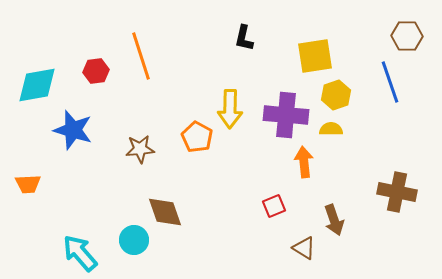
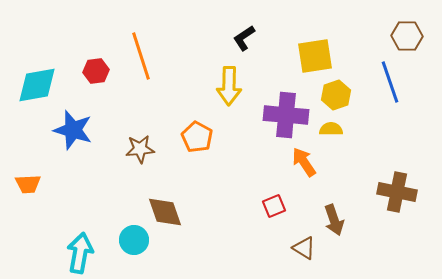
black L-shape: rotated 44 degrees clockwise
yellow arrow: moved 1 px left, 23 px up
orange arrow: rotated 28 degrees counterclockwise
cyan arrow: rotated 51 degrees clockwise
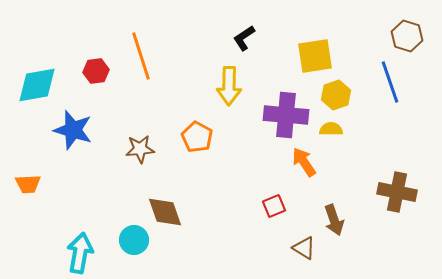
brown hexagon: rotated 16 degrees clockwise
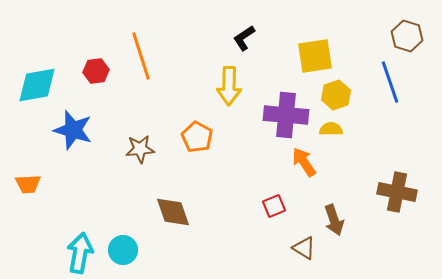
brown diamond: moved 8 px right
cyan circle: moved 11 px left, 10 px down
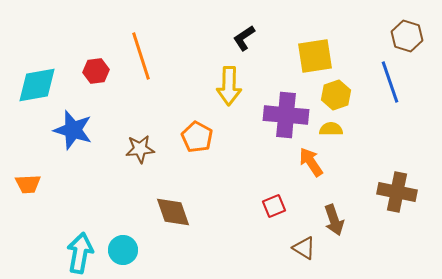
orange arrow: moved 7 px right
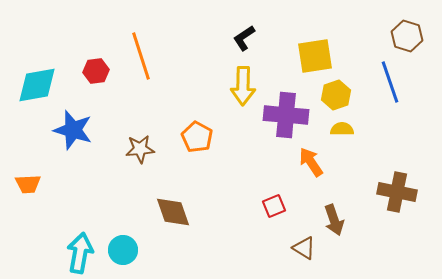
yellow arrow: moved 14 px right
yellow semicircle: moved 11 px right
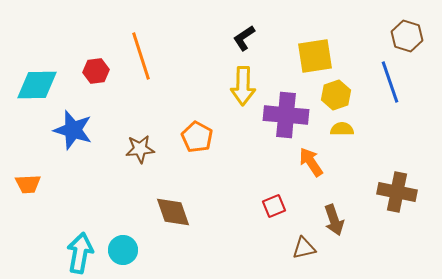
cyan diamond: rotated 9 degrees clockwise
brown triangle: rotated 45 degrees counterclockwise
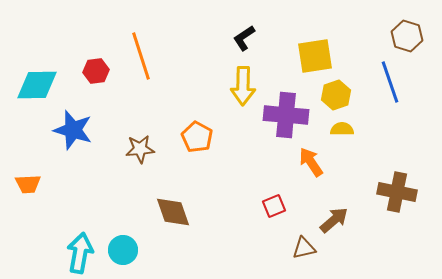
brown arrow: rotated 112 degrees counterclockwise
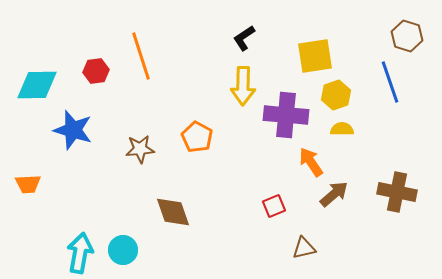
brown arrow: moved 26 px up
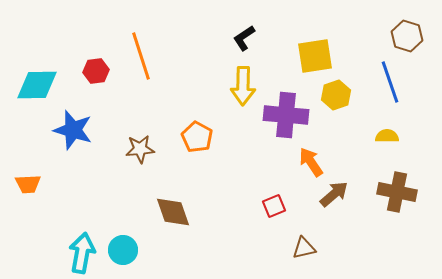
yellow semicircle: moved 45 px right, 7 px down
cyan arrow: moved 2 px right
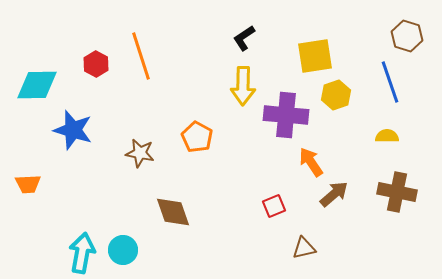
red hexagon: moved 7 px up; rotated 25 degrees counterclockwise
brown star: moved 4 px down; rotated 16 degrees clockwise
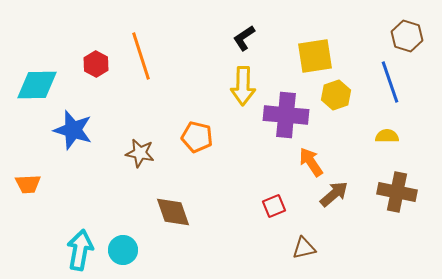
orange pentagon: rotated 16 degrees counterclockwise
cyan arrow: moved 2 px left, 3 px up
